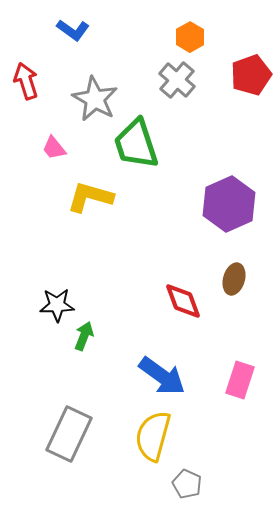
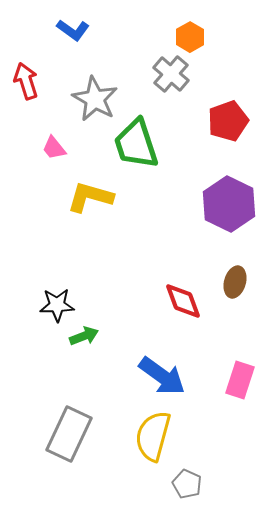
red pentagon: moved 23 px left, 46 px down
gray cross: moved 6 px left, 6 px up
purple hexagon: rotated 10 degrees counterclockwise
brown ellipse: moved 1 px right, 3 px down
green arrow: rotated 48 degrees clockwise
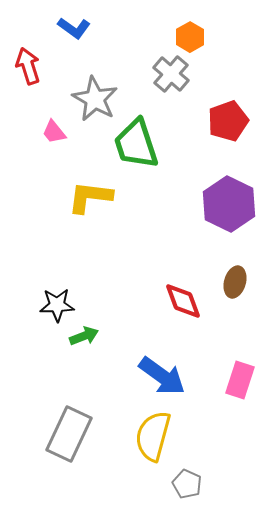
blue L-shape: moved 1 px right, 2 px up
red arrow: moved 2 px right, 15 px up
pink trapezoid: moved 16 px up
yellow L-shape: rotated 9 degrees counterclockwise
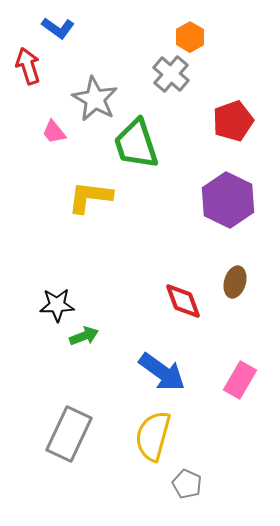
blue L-shape: moved 16 px left
red pentagon: moved 5 px right
purple hexagon: moved 1 px left, 4 px up
blue arrow: moved 4 px up
pink rectangle: rotated 12 degrees clockwise
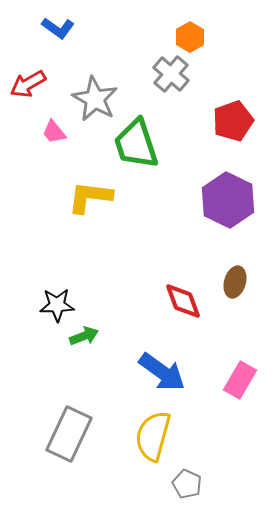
red arrow: moved 18 px down; rotated 102 degrees counterclockwise
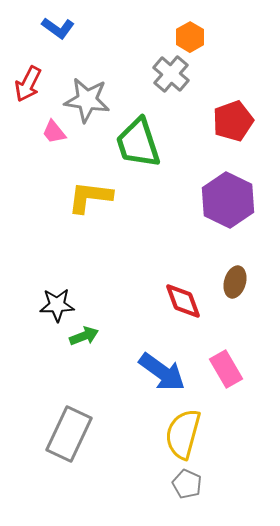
red arrow: rotated 33 degrees counterclockwise
gray star: moved 8 px left, 1 px down; rotated 21 degrees counterclockwise
green trapezoid: moved 2 px right, 1 px up
pink rectangle: moved 14 px left, 11 px up; rotated 60 degrees counterclockwise
yellow semicircle: moved 30 px right, 2 px up
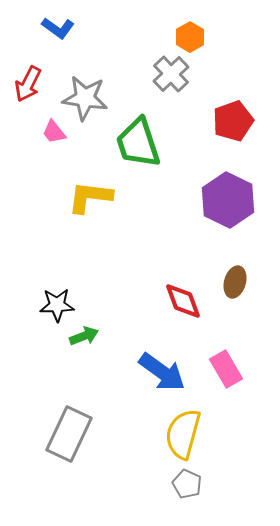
gray cross: rotated 6 degrees clockwise
gray star: moved 2 px left, 2 px up
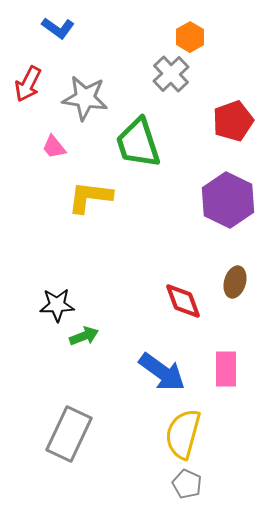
pink trapezoid: moved 15 px down
pink rectangle: rotated 30 degrees clockwise
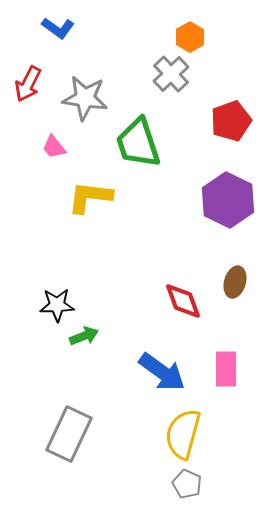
red pentagon: moved 2 px left
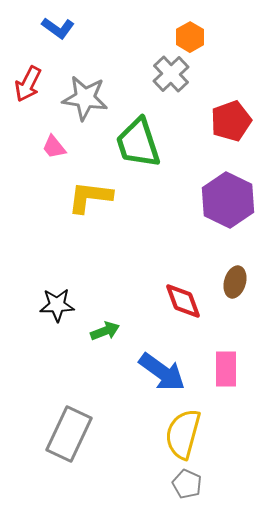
green arrow: moved 21 px right, 5 px up
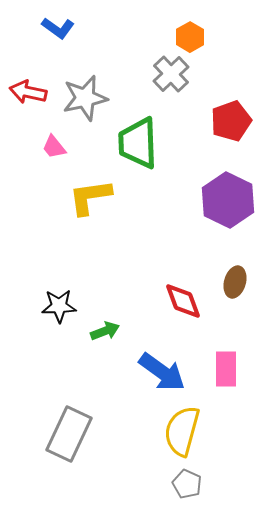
red arrow: moved 8 px down; rotated 75 degrees clockwise
gray star: rotated 21 degrees counterclockwise
green trapezoid: rotated 16 degrees clockwise
yellow L-shape: rotated 15 degrees counterclockwise
black star: moved 2 px right, 1 px down
yellow semicircle: moved 1 px left, 3 px up
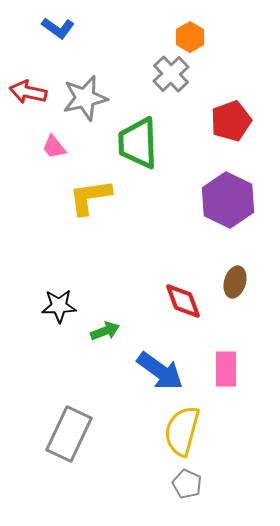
blue arrow: moved 2 px left, 1 px up
